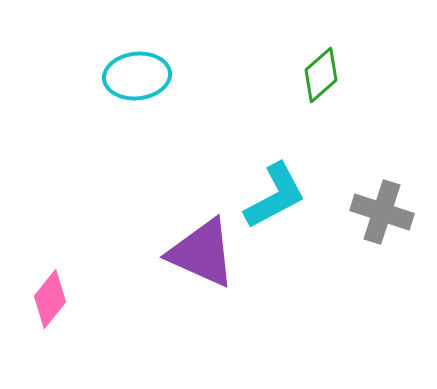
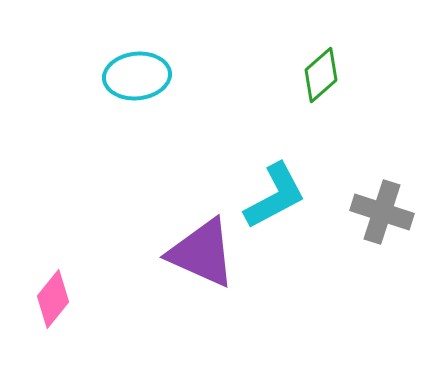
pink diamond: moved 3 px right
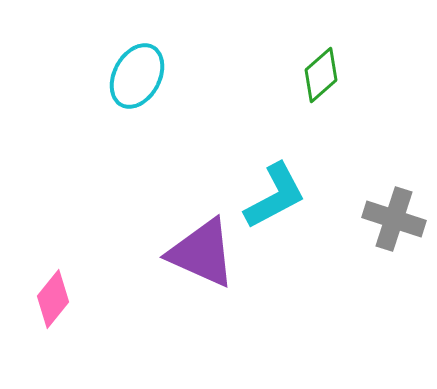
cyan ellipse: rotated 56 degrees counterclockwise
gray cross: moved 12 px right, 7 px down
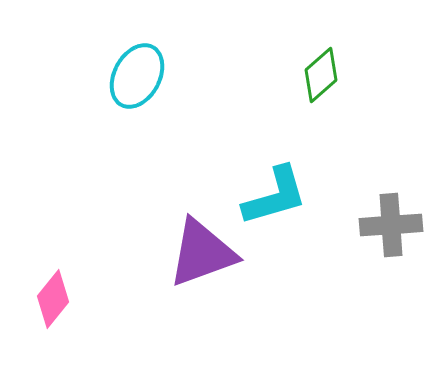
cyan L-shape: rotated 12 degrees clockwise
gray cross: moved 3 px left, 6 px down; rotated 22 degrees counterclockwise
purple triangle: rotated 44 degrees counterclockwise
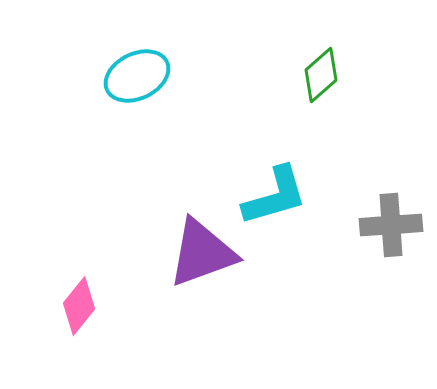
cyan ellipse: rotated 36 degrees clockwise
pink diamond: moved 26 px right, 7 px down
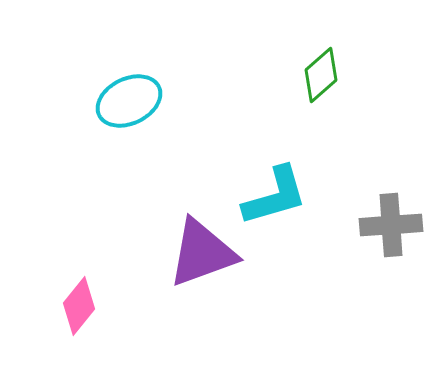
cyan ellipse: moved 8 px left, 25 px down
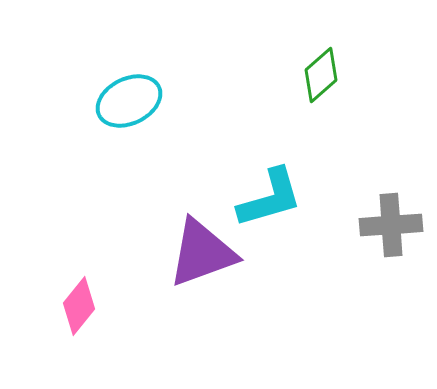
cyan L-shape: moved 5 px left, 2 px down
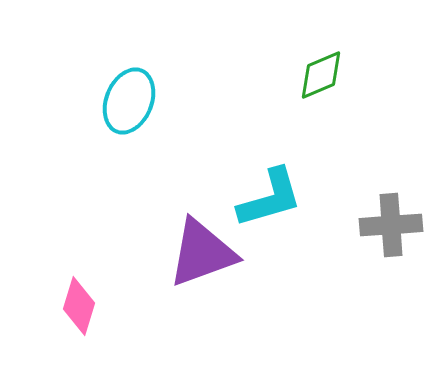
green diamond: rotated 18 degrees clockwise
cyan ellipse: rotated 42 degrees counterclockwise
pink diamond: rotated 22 degrees counterclockwise
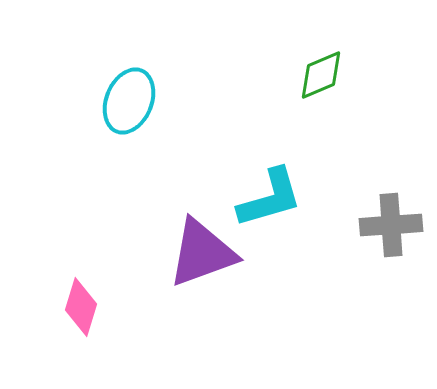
pink diamond: moved 2 px right, 1 px down
